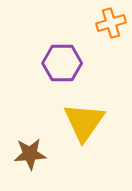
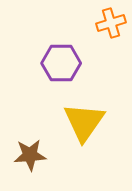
purple hexagon: moved 1 px left
brown star: moved 1 px down
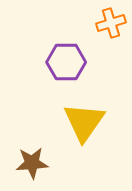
purple hexagon: moved 5 px right, 1 px up
brown star: moved 2 px right, 8 px down
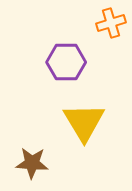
yellow triangle: rotated 6 degrees counterclockwise
brown star: rotated 8 degrees clockwise
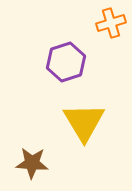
purple hexagon: rotated 18 degrees counterclockwise
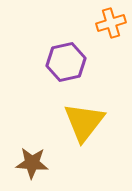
purple hexagon: rotated 6 degrees clockwise
yellow triangle: rotated 9 degrees clockwise
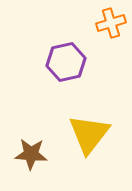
yellow triangle: moved 5 px right, 12 px down
brown star: moved 1 px left, 9 px up
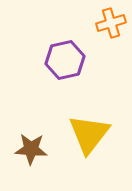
purple hexagon: moved 1 px left, 2 px up
brown star: moved 5 px up
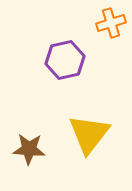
brown star: moved 2 px left
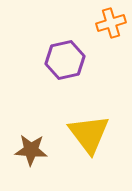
yellow triangle: rotated 15 degrees counterclockwise
brown star: moved 2 px right, 1 px down
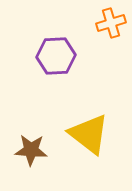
purple hexagon: moved 9 px left, 4 px up; rotated 9 degrees clockwise
yellow triangle: rotated 15 degrees counterclockwise
